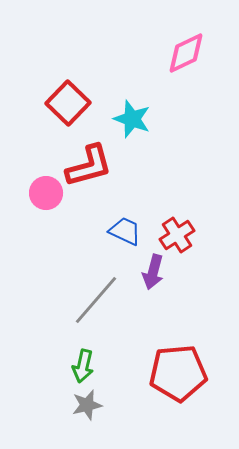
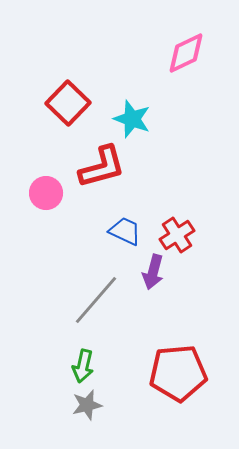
red L-shape: moved 13 px right, 1 px down
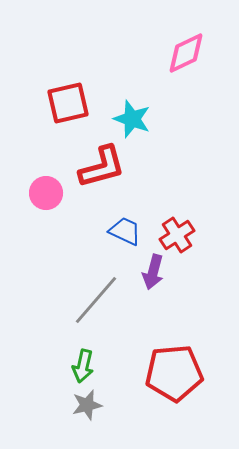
red square: rotated 33 degrees clockwise
red pentagon: moved 4 px left
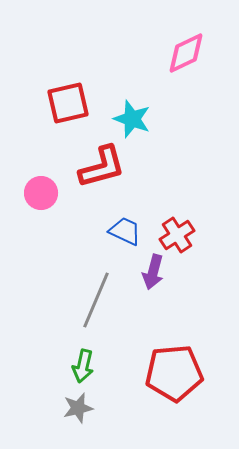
pink circle: moved 5 px left
gray line: rotated 18 degrees counterclockwise
gray star: moved 9 px left, 3 px down
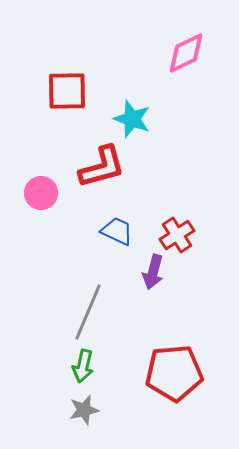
red square: moved 1 px left, 12 px up; rotated 12 degrees clockwise
blue trapezoid: moved 8 px left
gray line: moved 8 px left, 12 px down
gray star: moved 6 px right, 2 px down
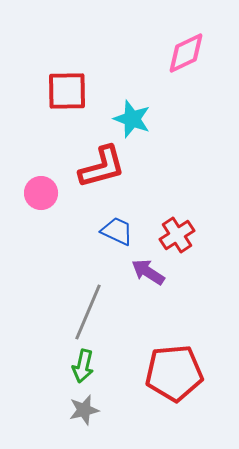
purple arrow: moved 5 px left; rotated 108 degrees clockwise
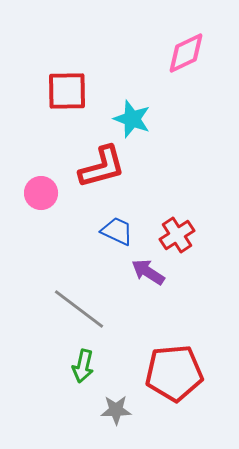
gray line: moved 9 px left, 3 px up; rotated 76 degrees counterclockwise
gray star: moved 32 px right; rotated 12 degrees clockwise
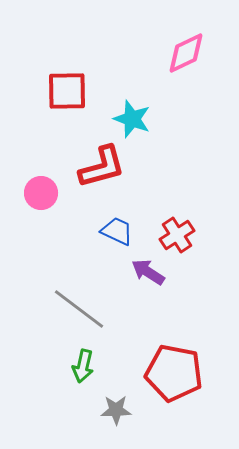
red pentagon: rotated 16 degrees clockwise
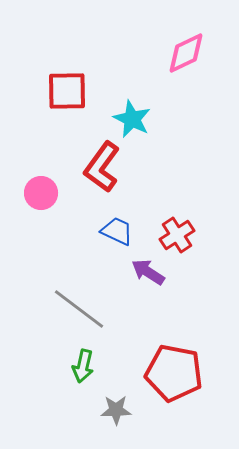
cyan star: rotated 6 degrees clockwise
red L-shape: rotated 141 degrees clockwise
